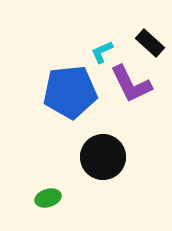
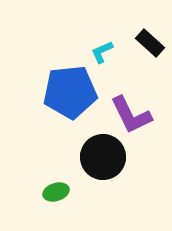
purple L-shape: moved 31 px down
green ellipse: moved 8 px right, 6 px up
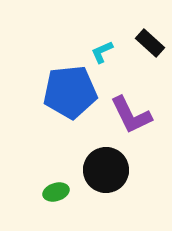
black circle: moved 3 px right, 13 px down
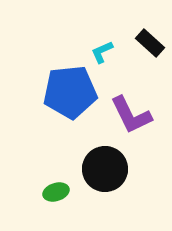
black circle: moved 1 px left, 1 px up
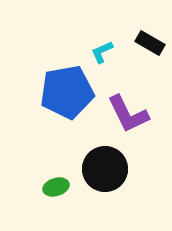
black rectangle: rotated 12 degrees counterclockwise
blue pentagon: moved 3 px left; rotated 4 degrees counterclockwise
purple L-shape: moved 3 px left, 1 px up
green ellipse: moved 5 px up
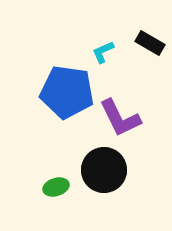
cyan L-shape: moved 1 px right
blue pentagon: rotated 18 degrees clockwise
purple L-shape: moved 8 px left, 4 px down
black circle: moved 1 px left, 1 px down
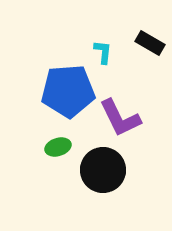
cyan L-shape: rotated 120 degrees clockwise
blue pentagon: moved 1 px right, 1 px up; rotated 12 degrees counterclockwise
black circle: moved 1 px left
green ellipse: moved 2 px right, 40 px up
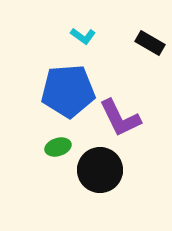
cyan L-shape: moved 20 px left, 16 px up; rotated 120 degrees clockwise
black circle: moved 3 px left
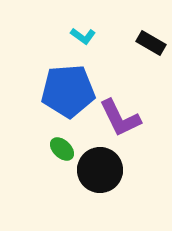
black rectangle: moved 1 px right
green ellipse: moved 4 px right, 2 px down; rotated 60 degrees clockwise
